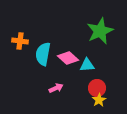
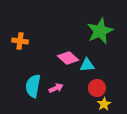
cyan semicircle: moved 10 px left, 32 px down
yellow star: moved 5 px right, 4 px down
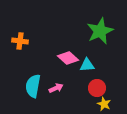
yellow star: rotated 16 degrees counterclockwise
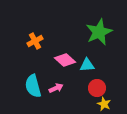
green star: moved 1 px left, 1 px down
orange cross: moved 15 px right; rotated 35 degrees counterclockwise
pink diamond: moved 3 px left, 2 px down
cyan semicircle: rotated 25 degrees counterclockwise
